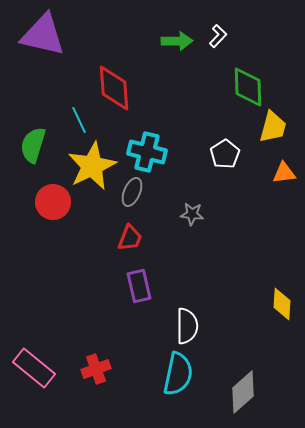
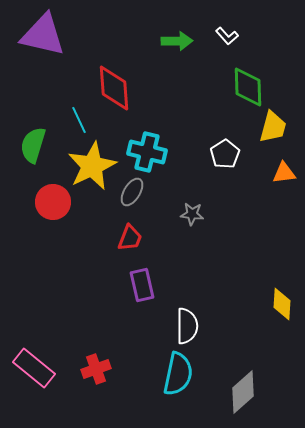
white L-shape: moved 9 px right; rotated 95 degrees clockwise
gray ellipse: rotated 8 degrees clockwise
purple rectangle: moved 3 px right, 1 px up
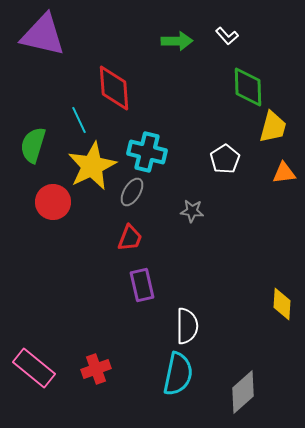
white pentagon: moved 5 px down
gray star: moved 3 px up
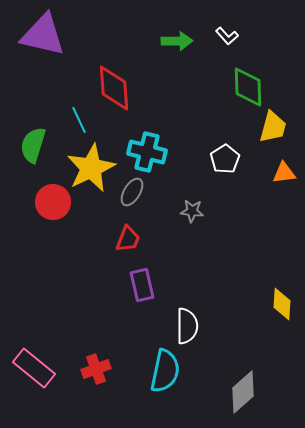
yellow star: moved 1 px left, 2 px down
red trapezoid: moved 2 px left, 1 px down
cyan semicircle: moved 13 px left, 3 px up
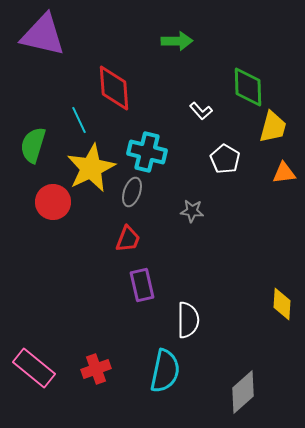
white L-shape: moved 26 px left, 75 px down
white pentagon: rotated 8 degrees counterclockwise
gray ellipse: rotated 12 degrees counterclockwise
white semicircle: moved 1 px right, 6 px up
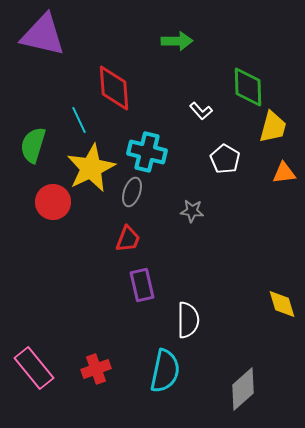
yellow diamond: rotated 20 degrees counterclockwise
pink rectangle: rotated 12 degrees clockwise
gray diamond: moved 3 px up
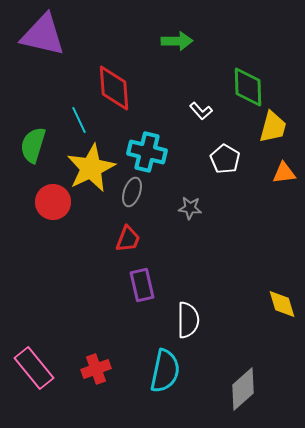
gray star: moved 2 px left, 3 px up
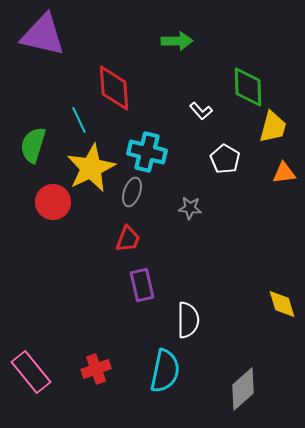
pink rectangle: moved 3 px left, 4 px down
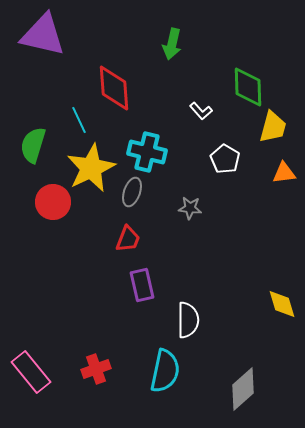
green arrow: moved 5 px left, 3 px down; rotated 104 degrees clockwise
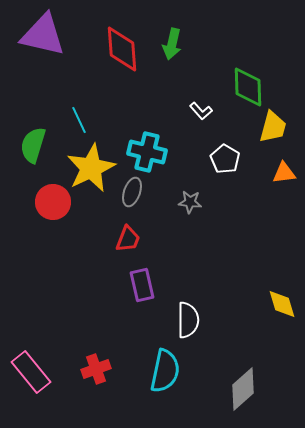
red diamond: moved 8 px right, 39 px up
gray star: moved 6 px up
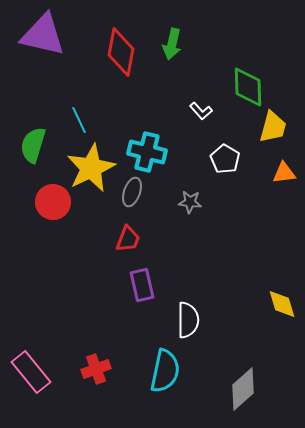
red diamond: moved 1 px left, 3 px down; rotated 15 degrees clockwise
